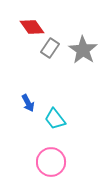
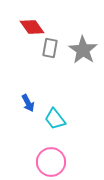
gray rectangle: rotated 24 degrees counterclockwise
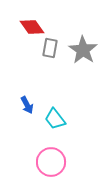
blue arrow: moved 1 px left, 2 px down
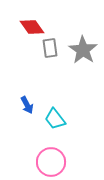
gray rectangle: rotated 18 degrees counterclockwise
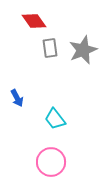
red diamond: moved 2 px right, 6 px up
gray star: rotated 16 degrees clockwise
blue arrow: moved 10 px left, 7 px up
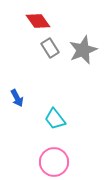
red diamond: moved 4 px right
gray rectangle: rotated 24 degrees counterclockwise
pink circle: moved 3 px right
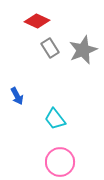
red diamond: moved 1 px left; rotated 30 degrees counterclockwise
blue arrow: moved 2 px up
pink circle: moved 6 px right
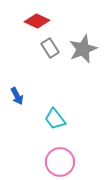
gray star: moved 1 px up
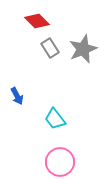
red diamond: rotated 20 degrees clockwise
